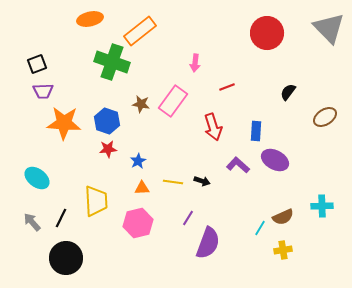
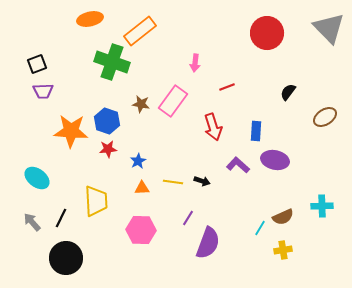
orange star: moved 7 px right, 8 px down
purple ellipse: rotated 16 degrees counterclockwise
pink hexagon: moved 3 px right, 7 px down; rotated 16 degrees clockwise
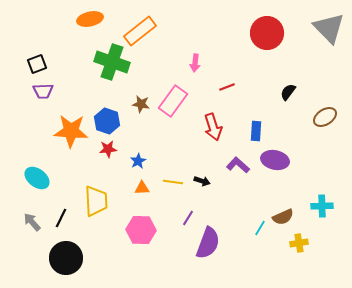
yellow cross: moved 16 px right, 7 px up
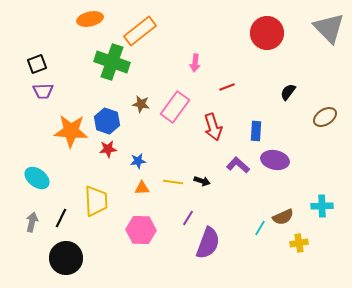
pink rectangle: moved 2 px right, 6 px down
blue star: rotated 21 degrees clockwise
gray arrow: rotated 54 degrees clockwise
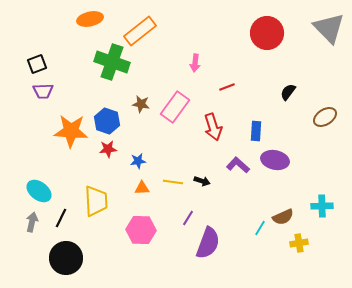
cyan ellipse: moved 2 px right, 13 px down
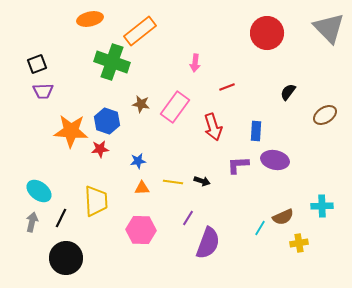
brown ellipse: moved 2 px up
red star: moved 8 px left
purple L-shape: rotated 45 degrees counterclockwise
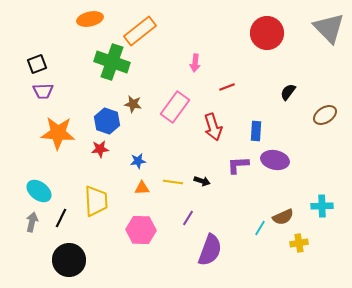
brown star: moved 8 px left
orange star: moved 13 px left, 2 px down
purple semicircle: moved 2 px right, 7 px down
black circle: moved 3 px right, 2 px down
